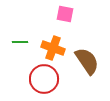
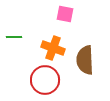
green line: moved 6 px left, 5 px up
brown semicircle: moved 2 px left, 1 px up; rotated 148 degrees counterclockwise
red circle: moved 1 px right, 1 px down
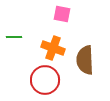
pink square: moved 3 px left
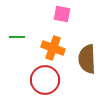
green line: moved 3 px right
brown semicircle: moved 2 px right, 1 px up
